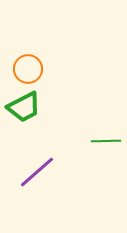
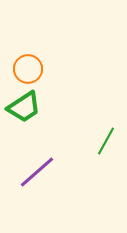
green trapezoid: rotated 6 degrees counterclockwise
green line: rotated 60 degrees counterclockwise
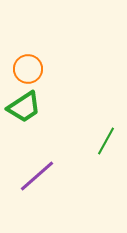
purple line: moved 4 px down
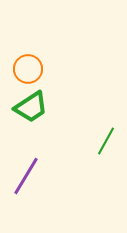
green trapezoid: moved 7 px right
purple line: moved 11 px left; rotated 18 degrees counterclockwise
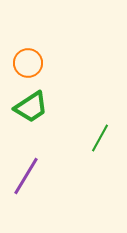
orange circle: moved 6 px up
green line: moved 6 px left, 3 px up
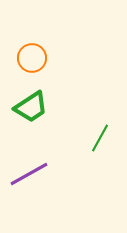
orange circle: moved 4 px right, 5 px up
purple line: moved 3 px right, 2 px up; rotated 30 degrees clockwise
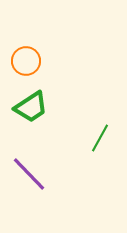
orange circle: moved 6 px left, 3 px down
purple line: rotated 75 degrees clockwise
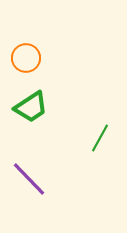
orange circle: moved 3 px up
purple line: moved 5 px down
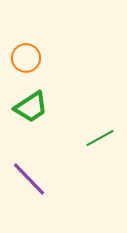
green line: rotated 32 degrees clockwise
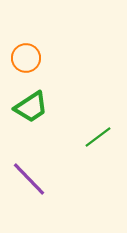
green line: moved 2 px left, 1 px up; rotated 8 degrees counterclockwise
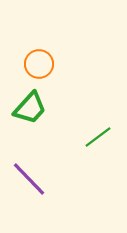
orange circle: moved 13 px right, 6 px down
green trapezoid: moved 1 px left, 1 px down; rotated 15 degrees counterclockwise
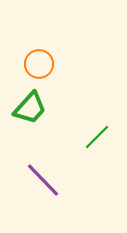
green line: moved 1 px left; rotated 8 degrees counterclockwise
purple line: moved 14 px right, 1 px down
